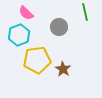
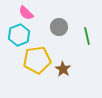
green line: moved 2 px right, 24 px down
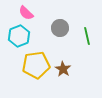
gray circle: moved 1 px right, 1 px down
cyan hexagon: moved 1 px down
yellow pentagon: moved 1 px left, 5 px down
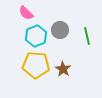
gray circle: moved 2 px down
cyan hexagon: moved 17 px right
yellow pentagon: rotated 12 degrees clockwise
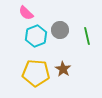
yellow pentagon: moved 8 px down
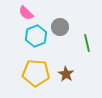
gray circle: moved 3 px up
green line: moved 7 px down
brown star: moved 3 px right, 5 px down
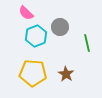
yellow pentagon: moved 3 px left
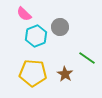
pink semicircle: moved 2 px left, 1 px down
green line: moved 15 px down; rotated 42 degrees counterclockwise
brown star: moved 1 px left
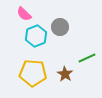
green line: rotated 60 degrees counterclockwise
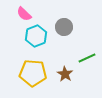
gray circle: moved 4 px right
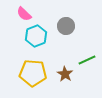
gray circle: moved 2 px right, 1 px up
green line: moved 2 px down
